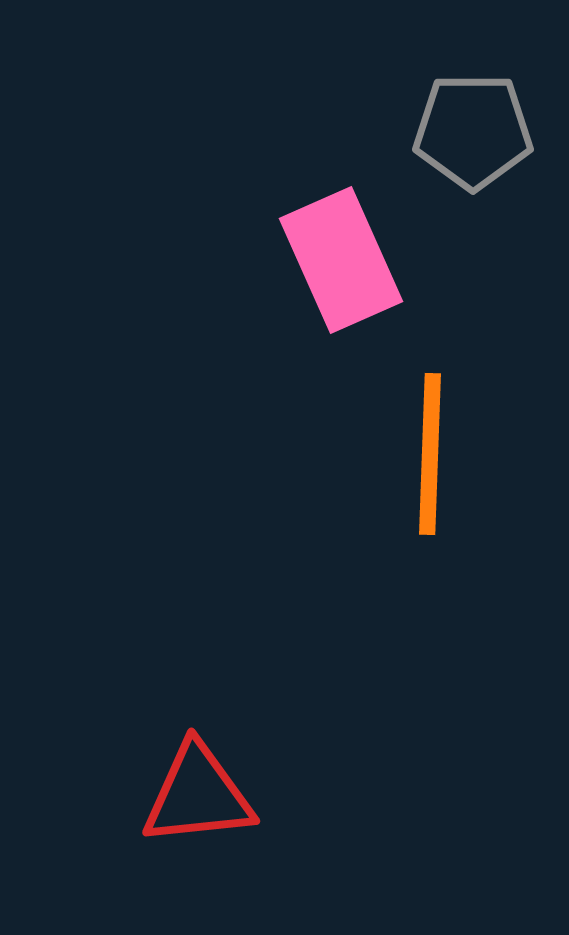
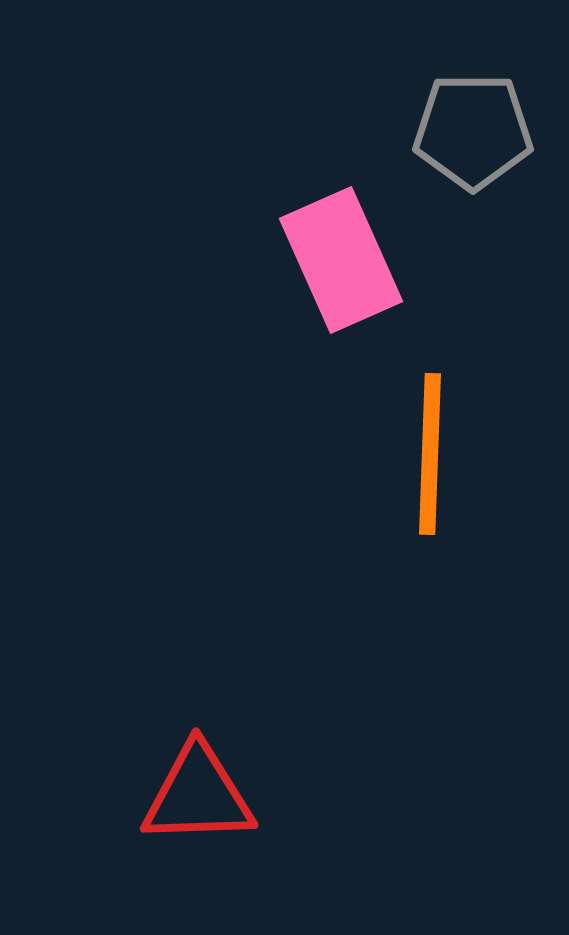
red triangle: rotated 4 degrees clockwise
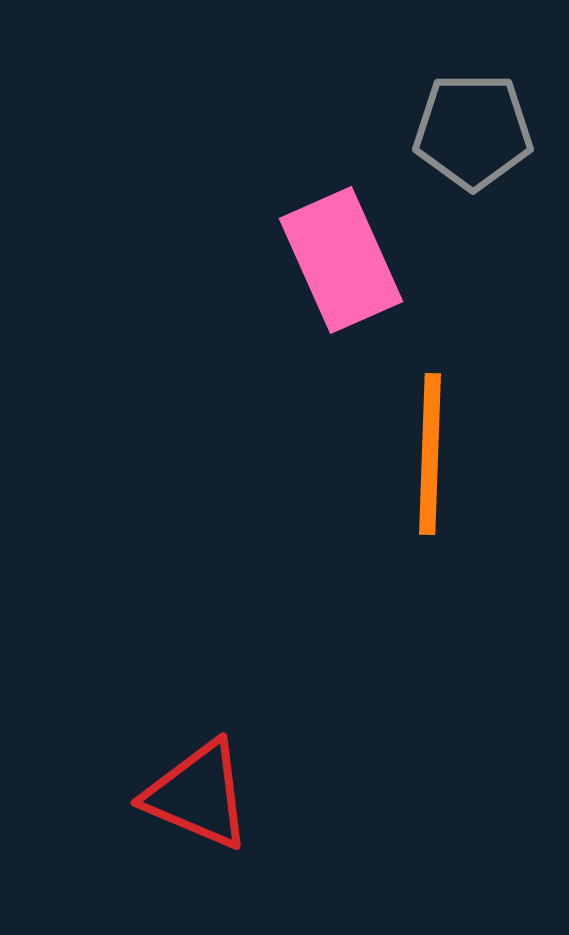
red triangle: rotated 25 degrees clockwise
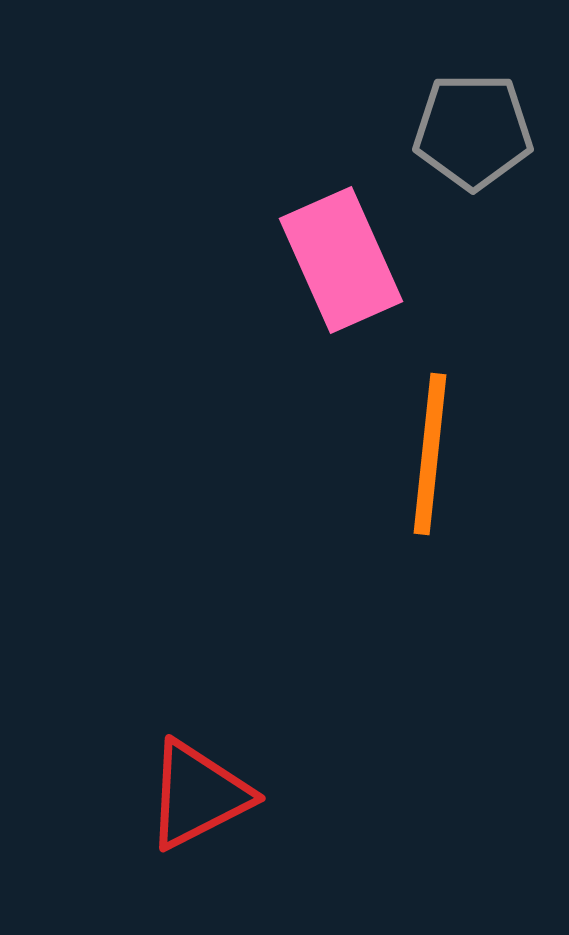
orange line: rotated 4 degrees clockwise
red triangle: rotated 50 degrees counterclockwise
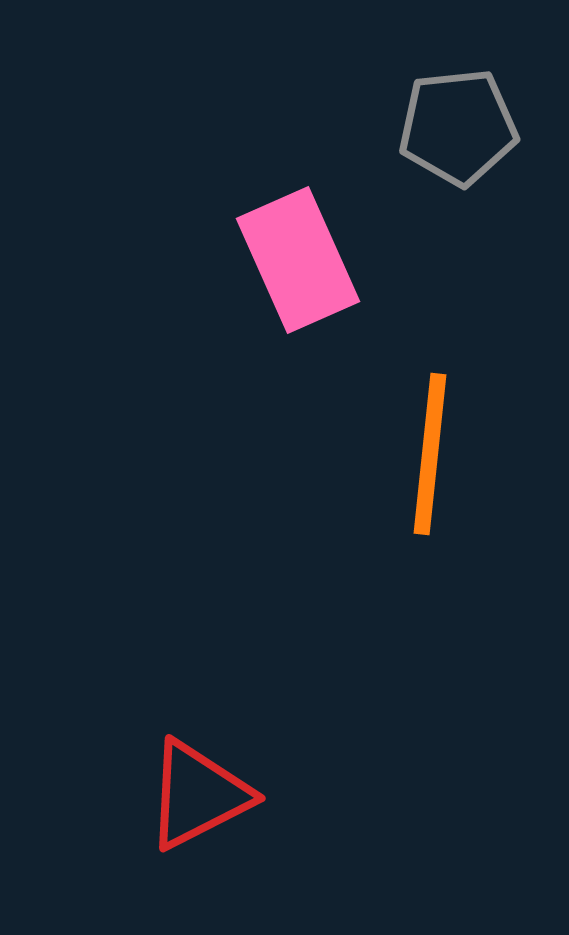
gray pentagon: moved 15 px left, 4 px up; rotated 6 degrees counterclockwise
pink rectangle: moved 43 px left
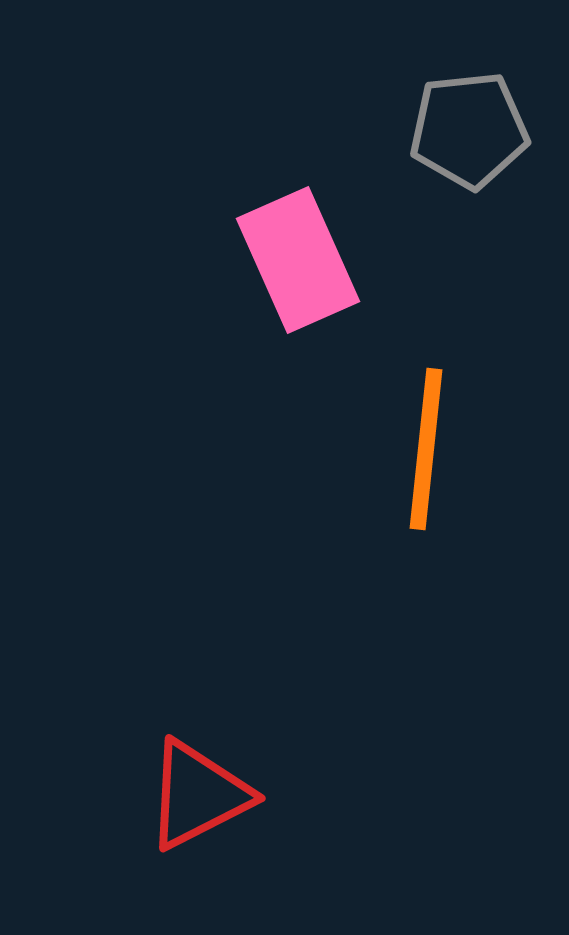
gray pentagon: moved 11 px right, 3 px down
orange line: moved 4 px left, 5 px up
